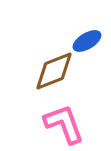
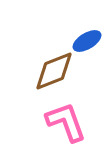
pink L-shape: moved 2 px right, 2 px up
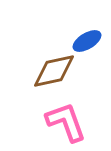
brown diamond: rotated 9 degrees clockwise
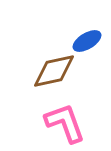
pink L-shape: moved 1 px left, 1 px down
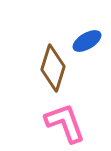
brown diamond: moved 1 px left, 3 px up; rotated 60 degrees counterclockwise
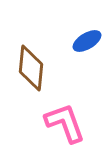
brown diamond: moved 22 px left; rotated 12 degrees counterclockwise
